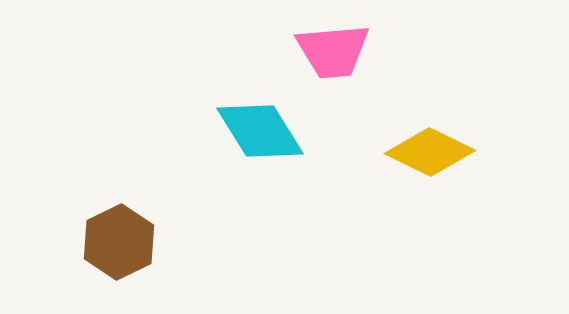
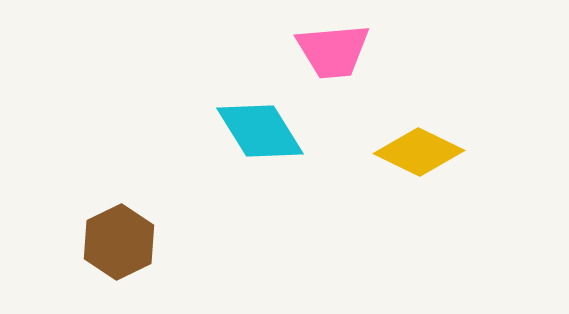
yellow diamond: moved 11 px left
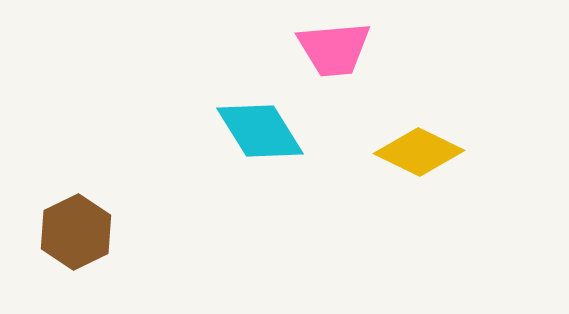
pink trapezoid: moved 1 px right, 2 px up
brown hexagon: moved 43 px left, 10 px up
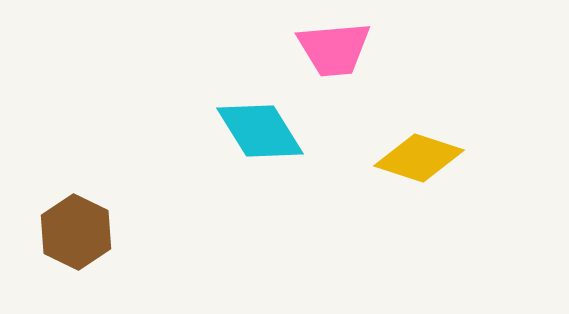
yellow diamond: moved 6 px down; rotated 8 degrees counterclockwise
brown hexagon: rotated 8 degrees counterclockwise
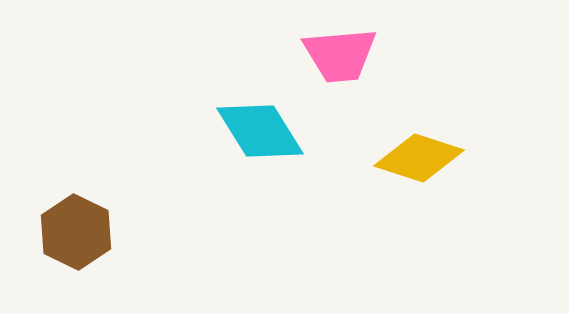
pink trapezoid: moved 6 px right, 6 px down
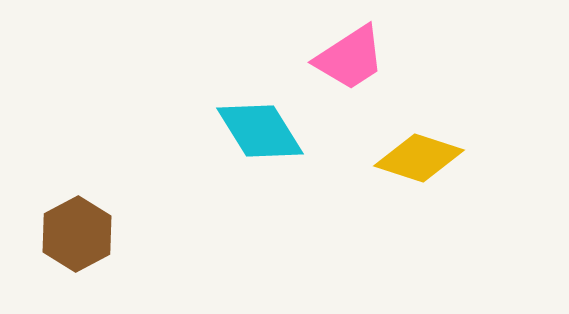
pink trapezoid: moved 10 px right, 3 px down; rotated 28 degrees counterclockwise
brown hexagon: moved 1 px right, 2 px down; rotated 6 degrees clockwise
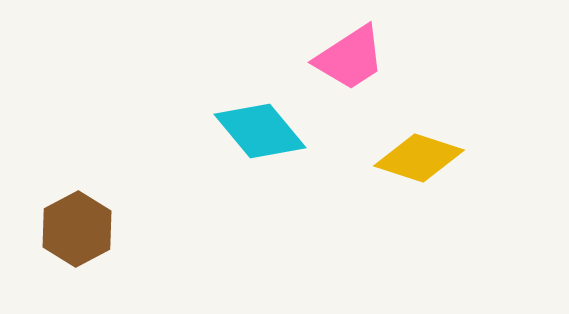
cyan diamond: rotated 8 degrees counterclockwise
brown hexagon: moved 5 px up
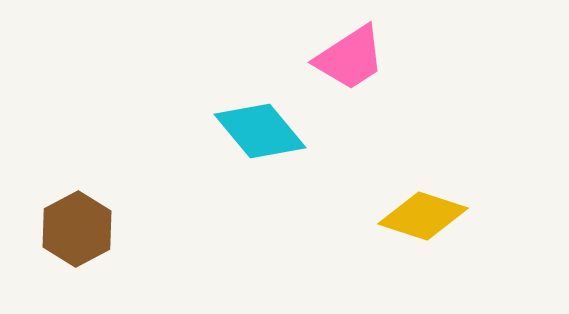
yellow diamond: moved 4 px right, 58 px down
